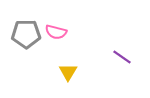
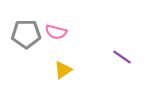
yellow triangle: moved 5 px left, 2 px up; rotated 24 degrees clockwise
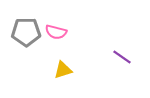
gray pentagon: moved 2 px up
yellow triangle: rotated 18 degrees clockwise
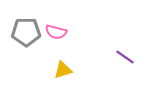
purple line: moved 3 px right
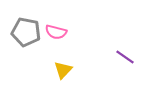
gray pentagon: rotated 12 degrees clockwise
yellow triangle: rotated 30 degrees counterclockwise
